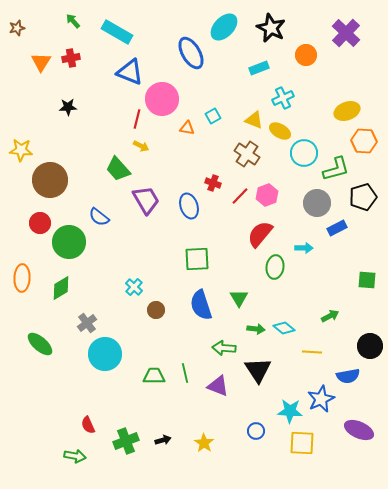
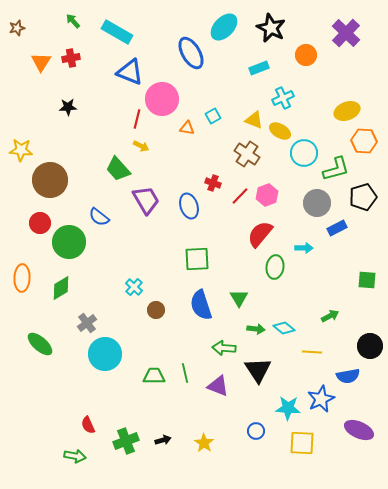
cyan star at (290, 411): moved 2 px left, 3 px up
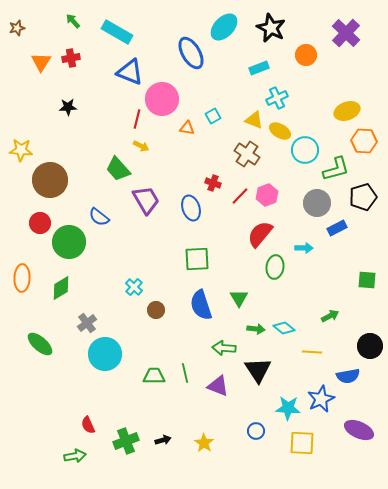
cyan cross at (283, 98): moved 6 px left
cyan circle at (304, 153): moved 1 px right, 3 px up
blue ellipse at (189, 206): moved 2 px right, 2 px down
green arrow at (75, 456): rotated 20 degrees counterclockwise
